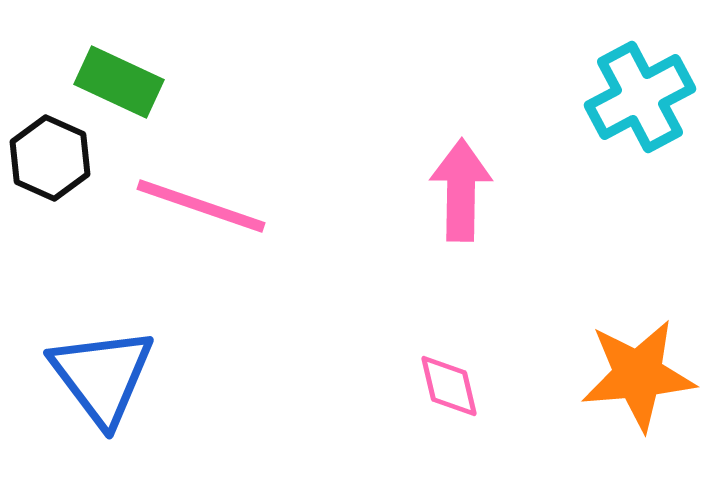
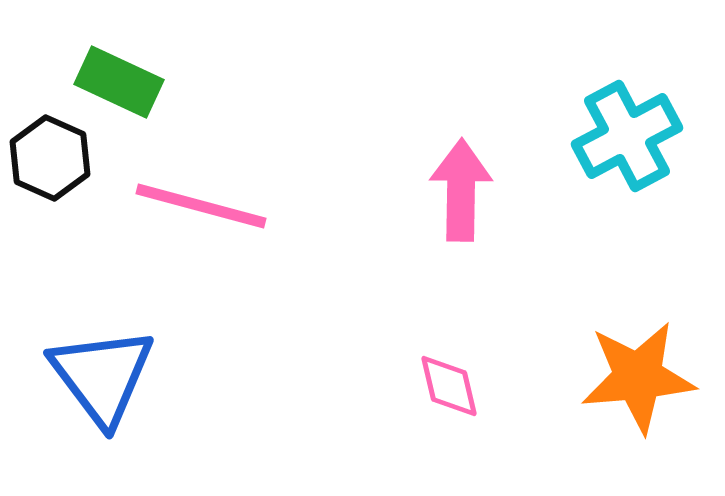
cyan cross: moved 13 px left, 39 px down
pink line: rotated 4 degrees counterclockwise
orange star: moved 2 px down
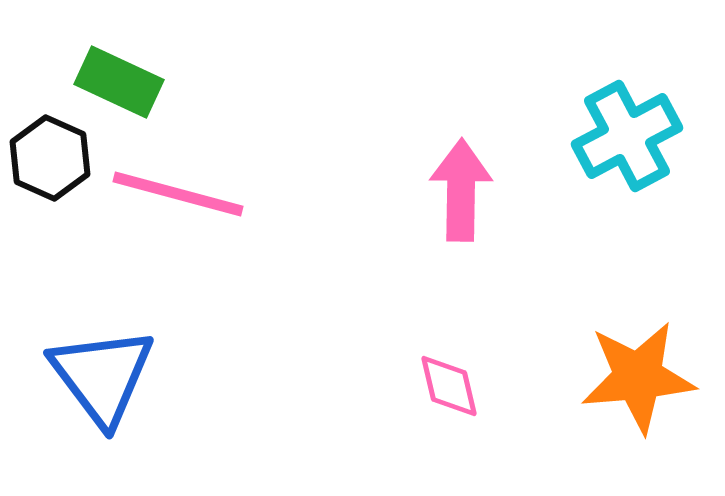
pink line: moved 23 px left, 12 px up
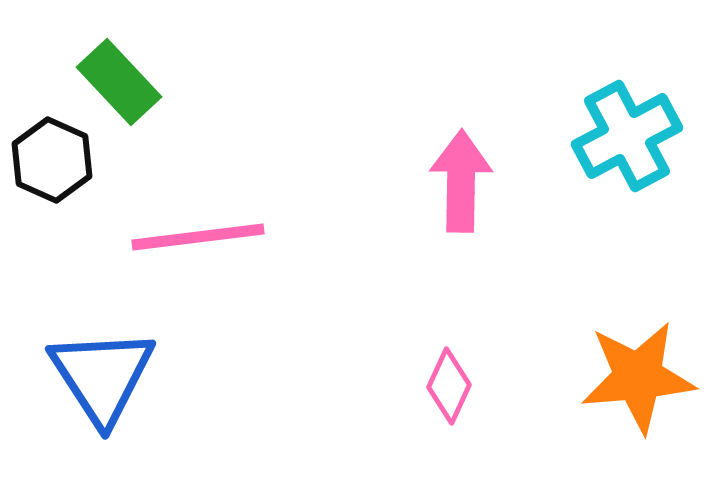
green rectangle: rotated 22 degrees clockwise
black hexagon: moved 2 px right, 2 px down
pink arrow: moved 9 px up
pink line: moved 20 px right, 43 px down; rotated 22 degrees counterclockwise
blue triangle: rotated 4 degrees clockwise
pink diamond: rotated 38 degrees clockwise
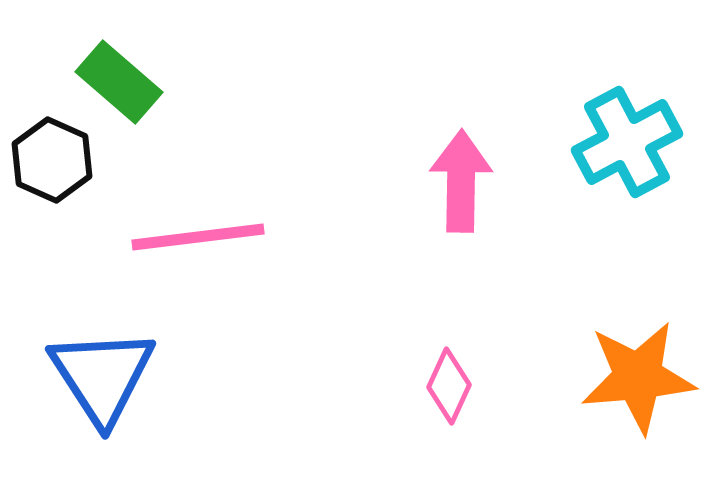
green rectangle: rotated 6 degrees counterclockwise
cyan cross: moved 6 px down
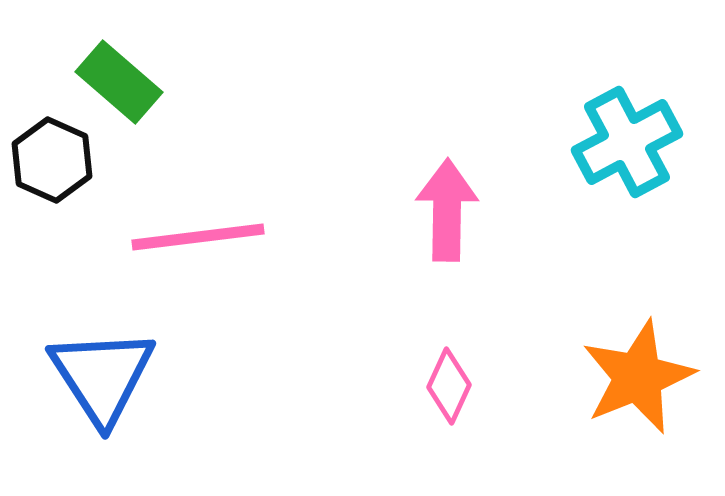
pink arrow: moved 14 px left, 29 px down
orange star: rotated 17 degrees counterclockwise
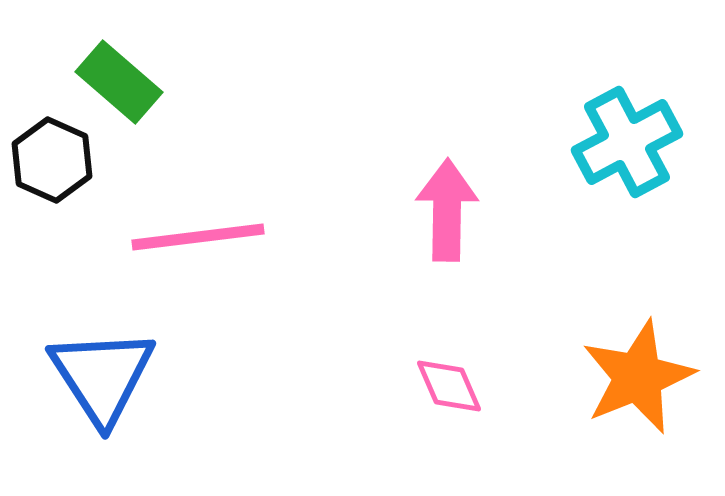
pink diamond: rotated 48 degrees counterclockwise
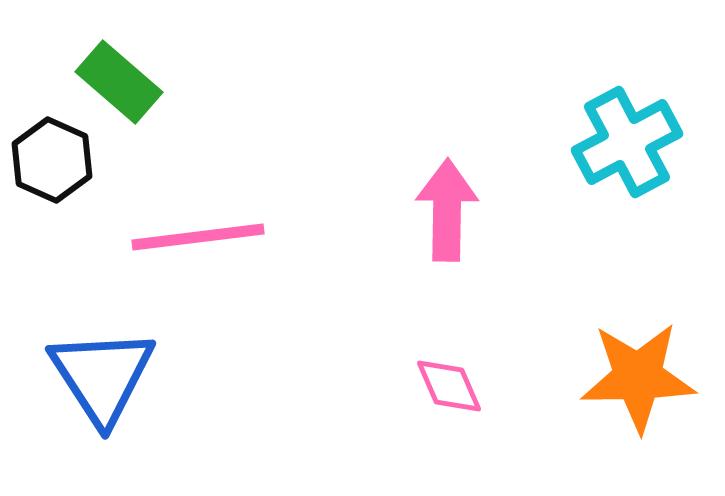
orange star: rotated 21 degrees clockwise
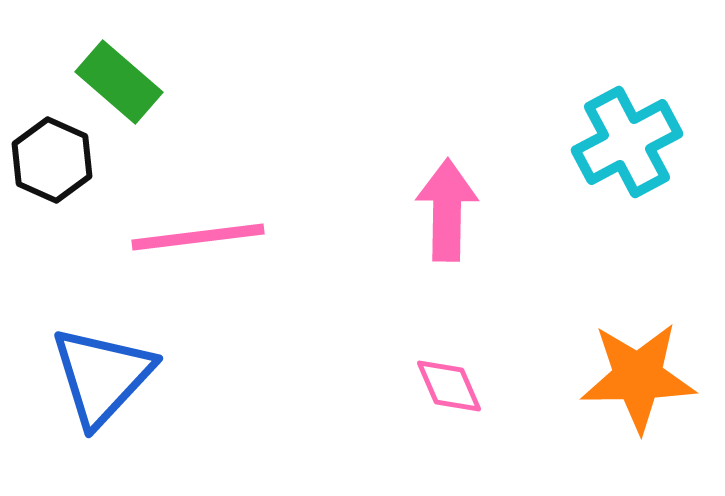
blue triangle: rotated 16 degrees clockwise
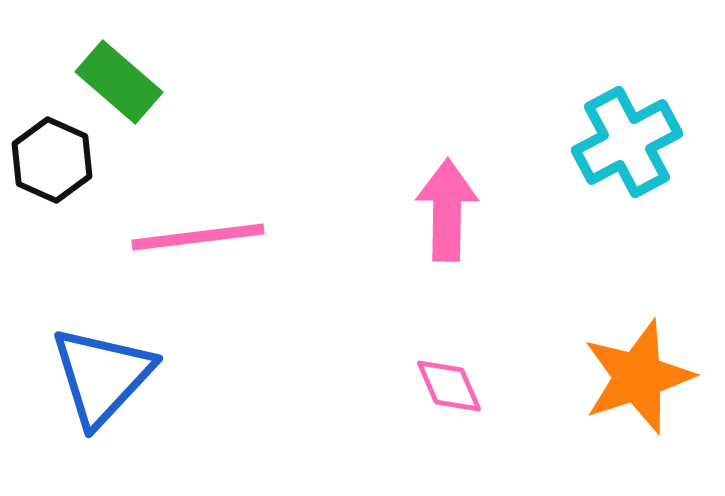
orange star: rotated 17 degrees counterclockwise
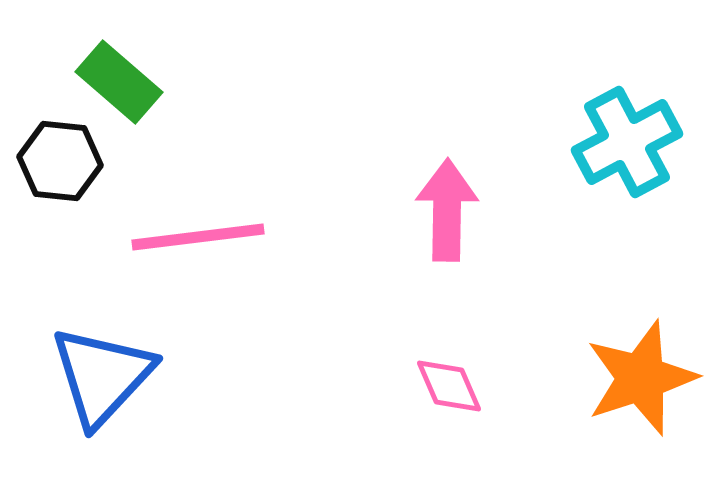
black hexagon: moved 8 px right, 1 px down; rotated 18 degrees counterclockwise
orange star: moved 3 px right, 1 px down
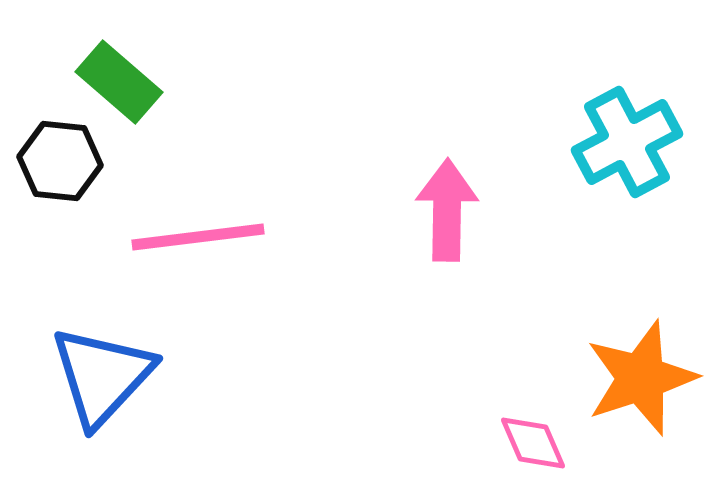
pink diamond: moved 84 px right, 57 px down
